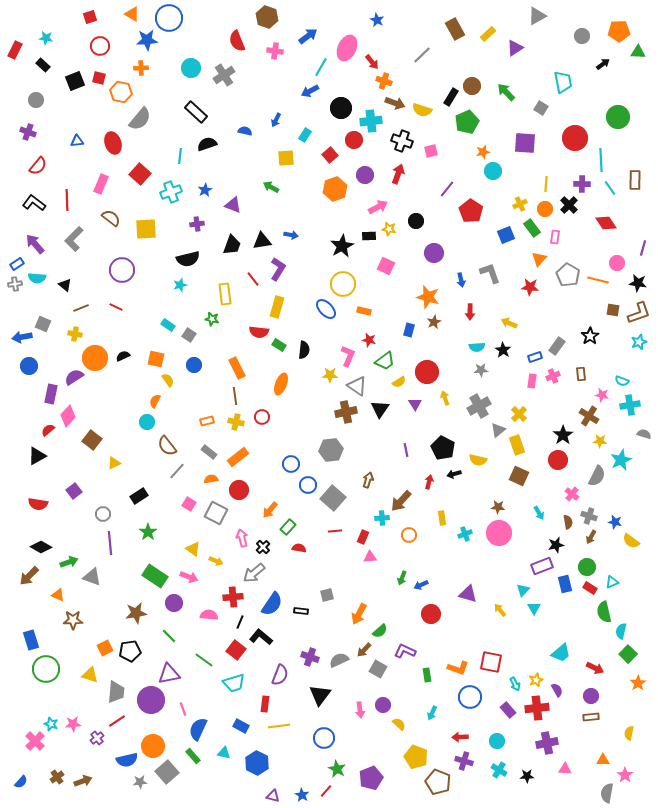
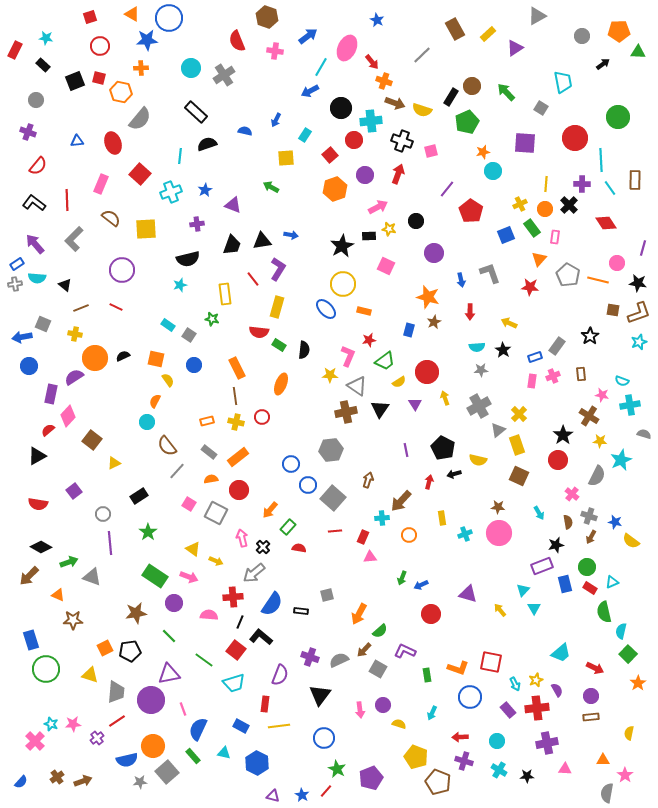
red star at (369, 340): rotated 24 degrees counterclockwise
yellow semicircle at (399, 724): rotated 24 degrees counterclockwise
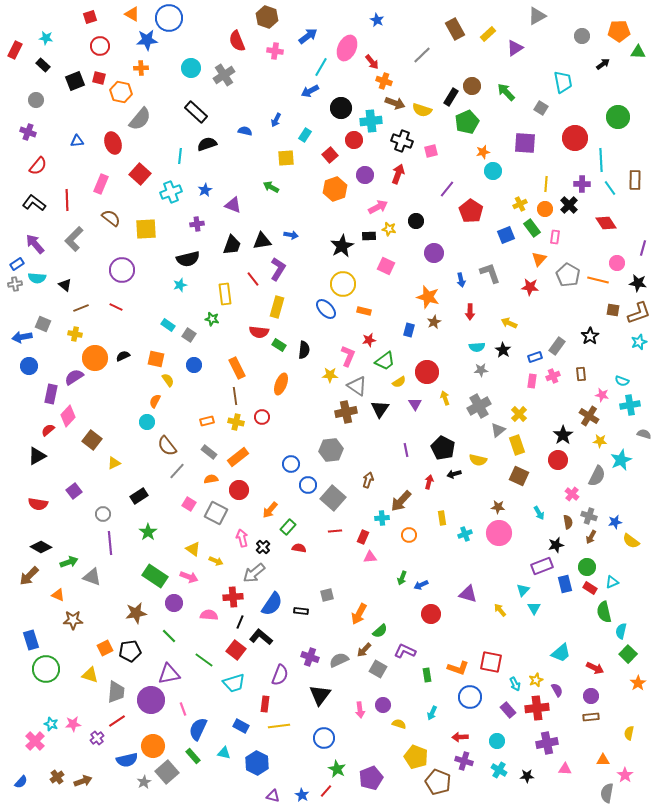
blue star at (615, 522): rotated 24 degrees counterclockwise
gray star at (140, 782): moved 4 px right; rotated 24 degrees counterclockwise
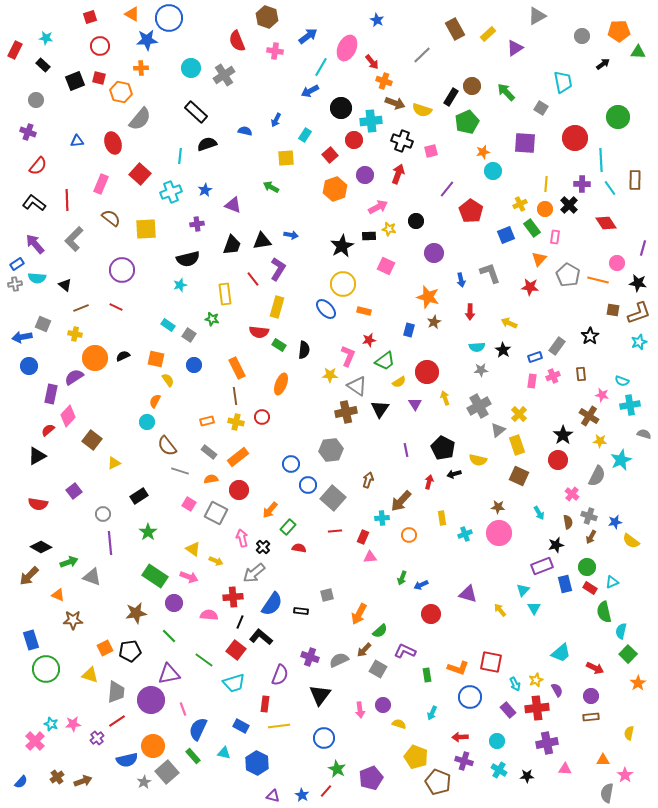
gray line at (177, 471): moved 3 px right; rotated 66 degrees clockwise
